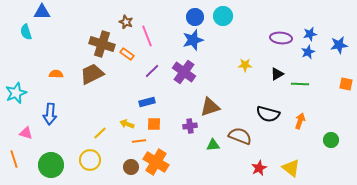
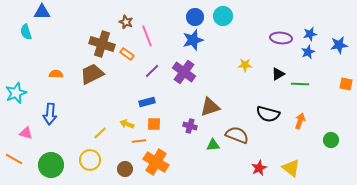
black triangle at (277, 74): moved 1 px right
purple cross at (190, 126): rotated 24 degrees clockwise
brown semicircle at (240, 136): moved 3 px left, 1 px up
orange line at (14, 159): rotated 42 degrees counterclockwise
brown circle at (131, 167): moved 6 px left, 2 px down
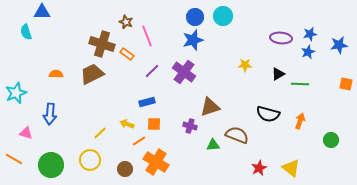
orange line at (139, 141): rotated 24 degrees counterclockwise
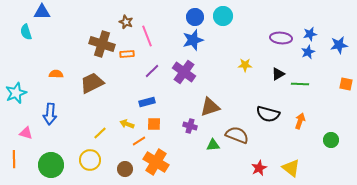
orange rectangle at (127, 54): rotated 40 degrees counterclockwise
brown trapezoid at (92, 74): moved 9 px down
orange line at (14, 159): rotated 60 degrees clockwise
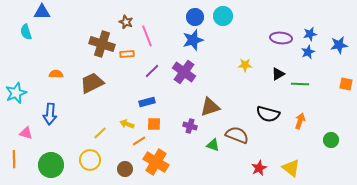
green triangle at (213, 145): rotated 24 degrees clockwise
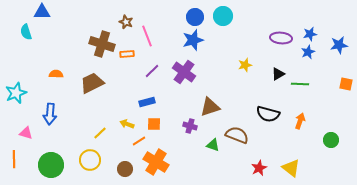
yellow star at (245, 65): rotated 16 degrees counterclockwise
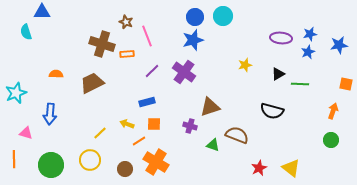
black semicircle at (268, 114): moved 4 px right, 3 px up
orange arrow at (300, 121): moved 33 px right, 10 px up
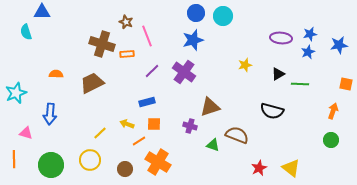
blue circle at (195, 17): moved 1 px right, 4 px up
orange cross at (156, 162): moved 2 px right
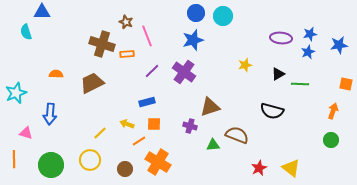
green triangle at (213, 145): rotated 24 degrees counterclockwise
